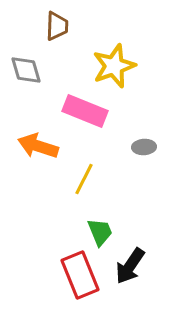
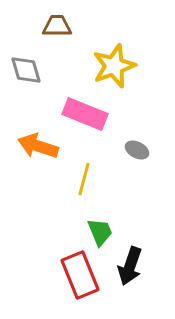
brown trapezoid: rotated 92 degrees counterclockwise
pink rectangle: moved 3 px down
gray ellipse: moved 7 px left, 3 px down; rotated 30 degrees clockwise
yellow line: rotated 12 degrees counterclockwise
black arrow: rotated 15 degrees counterclockwise
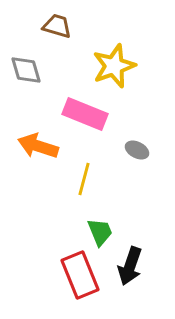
brown trapezoid: rotated 16 degrees clockwise
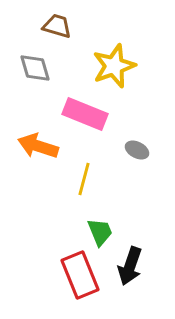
gray diamond: moved 9 px right, 2 px up
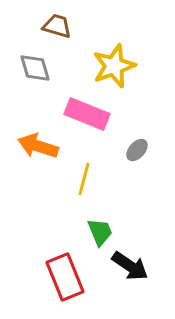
pink rectangle: moved 2 px right
gray ellipse: rotated 75 degrees counterclockwise
black arrow: rotated 75 degrees counterclockwise
red rectangle: moved 15 px left, 2 px down
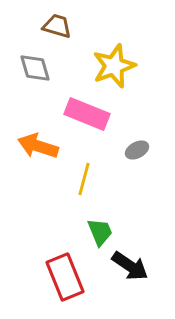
gray ellipse: rotated 20 degrees clockwise
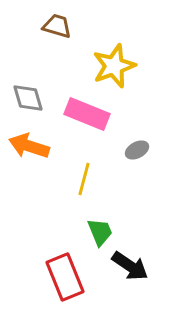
gray diamond: moved 7 px left, 30 px down
orange arrow: moved 9 px left
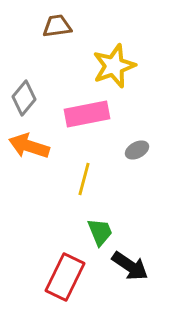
brown trapezoid: rotated 24 degrees counterclockwise
gray diamond: moved 4 px left; rotated 56 degrees clockwise
pink rectangle: rotated 33 degrees counterclockwise
red rectangle: rotated 48 degrees clockwise
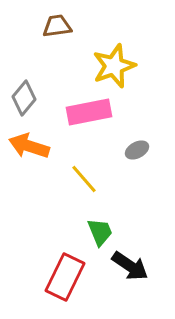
pink rectangle: moved 2 px right, 2 px up
yellow line: rotated 56 degrees counterclockwise
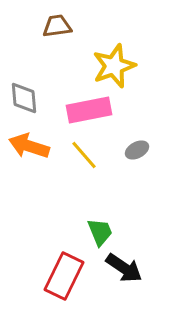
gray diamond: rotated 44 degrees counterclockwise
pink rectangle: moved 2 px up
yellow line: moved 24 px up
black arrow: moved 6 px left, 2 px down
red rectangle: moved 1 px left, 1 px up
